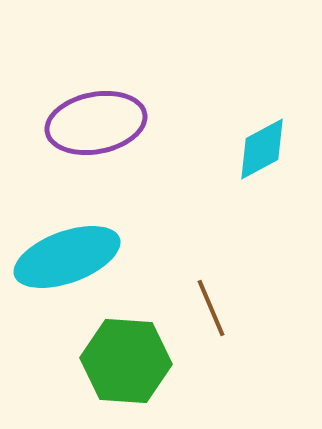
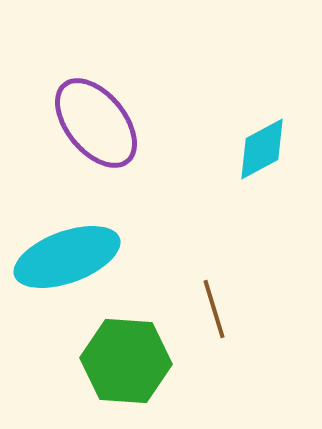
purple ellipse: rotated 62 degrees clockwise
brown line: moved 3 px right, 1 px down; rotated 6 degrees clockwise
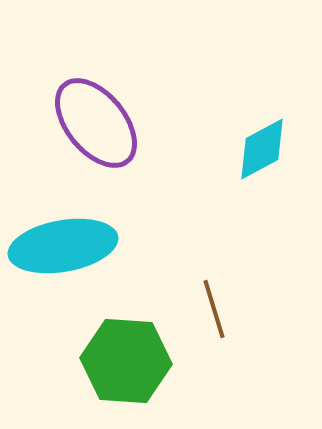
cyan ellipse: moved 4 px left, 11 px up; rotated 10 degrees clockwise
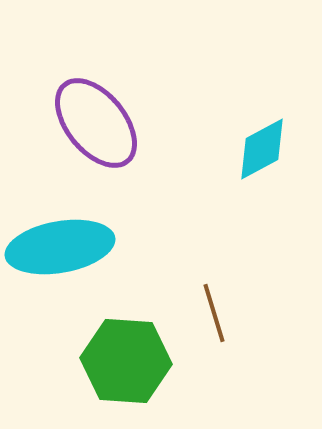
cyan ellipse: moved 3 px left, 1 px down
brown line: moved 4 px down
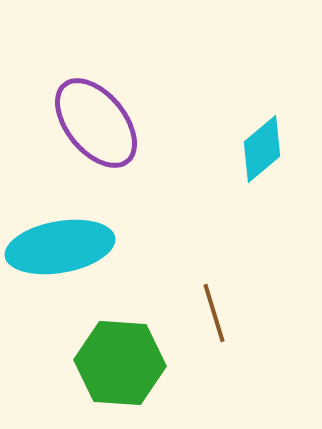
cyan diamond: rotated 12 degrees counterclockwise
green hexagon: moved 6 px left, 2 px down
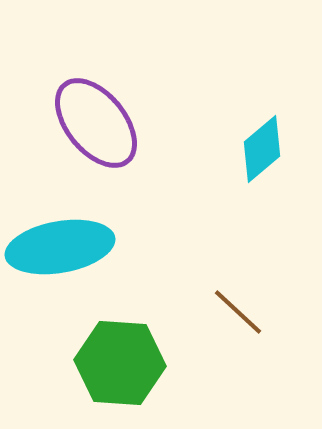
brown line: moved 24 px right, 1 px up; rotated 30 degrees counterclockwise
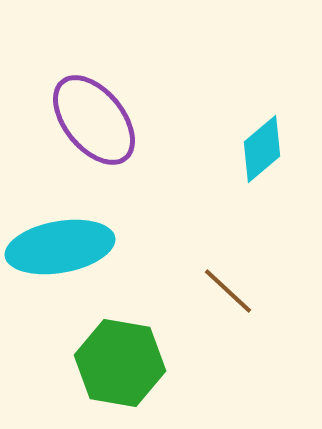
purple ellipse: moved 2 px left, 3 px up
brown line: moved 10 px left, 21 px up
green hexagon: rotated 6 degrees clockwise
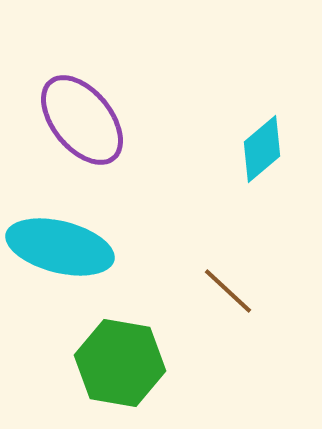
purple ellipse: moved 12 px left
cyan ellipse: rotated 24 degrees clockwise
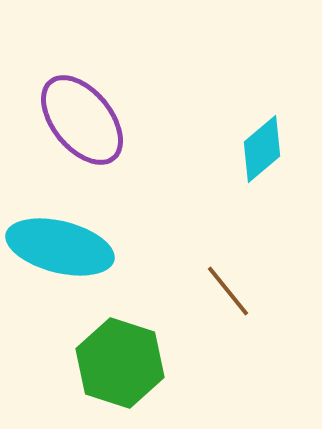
brown line: rotated 8 degrees clockwise
green hexagon: rotated 8 degrees clockwise
